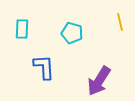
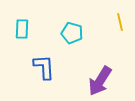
purple arrow: moved 1 px right
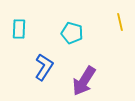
cyan rectangle: moved 3 px left
blue L-shape: rotated 36 degrees clockwise
purple arrow: moved 16 px left
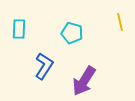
blue L-shape: moved 1 px up
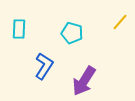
yellow line: rotated 54 degrees clockwise
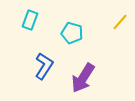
cyan rectangle: moved 11 px right, 9 px up; rotated 18 degrees clockwise
purple arrow: moved 1 px left, 3 px up
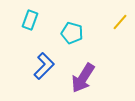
blue L-shape: rotated 12 degrees clockwise
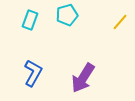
cyan pentagon: moved 5 px left, 18 px up; rotated 30 degrees counterclockwise
blue L-shape: moved 11 px left, 7 px down; rotated 16 degrees counterclockwise
